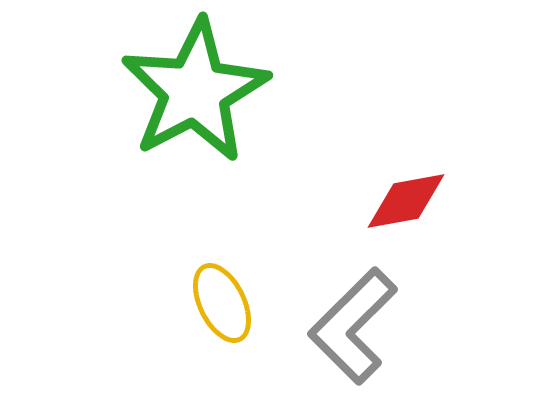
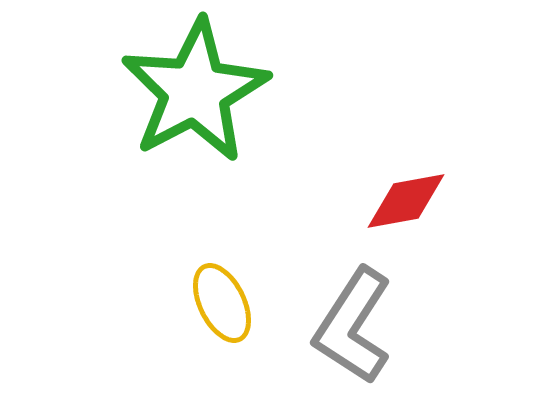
gray L-shape: rotated 12 degrees counterclockwise
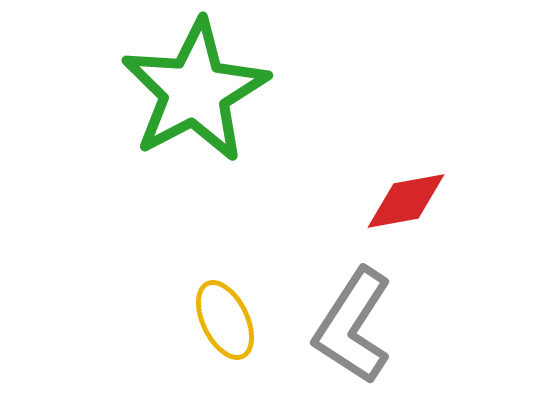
yellow ellipse: moved 3 px right, 17 px down
